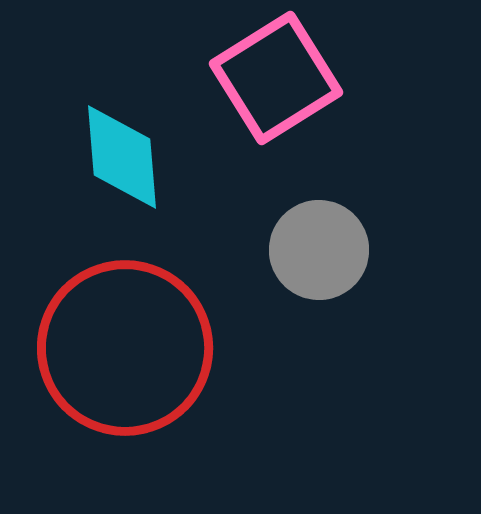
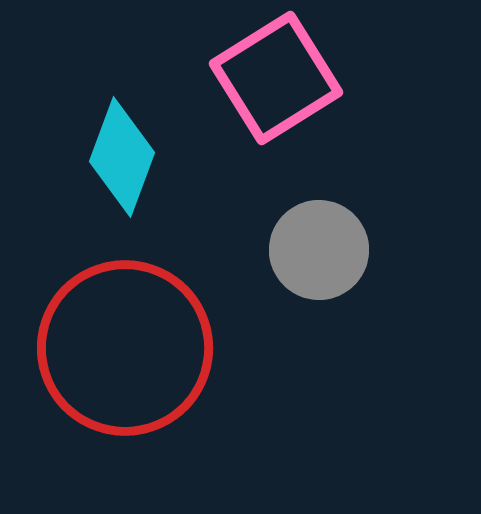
cyan diamond: rotated 25 degrees clockwise
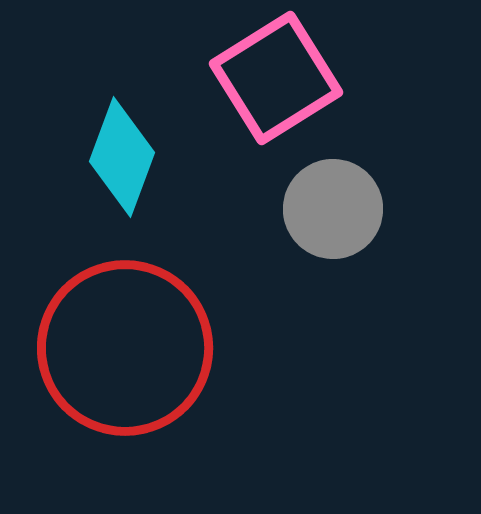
gray circle: moved 14 px right, 41 px up
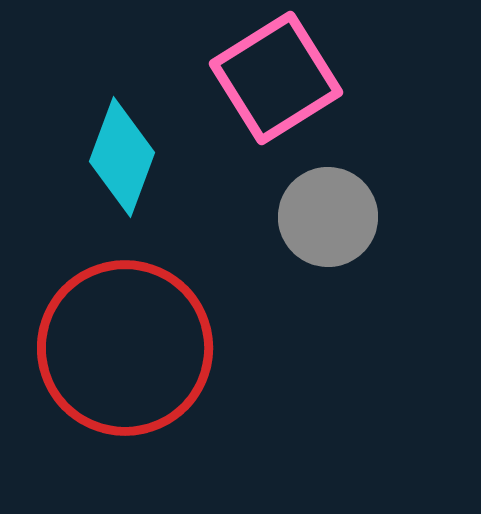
gray circle: moved 5 px left, 8 px down
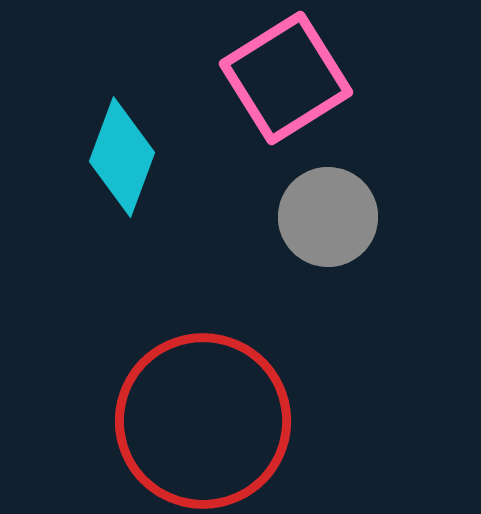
pink square: moved 10 px right
red circle: moved 78 px right, 73 px down
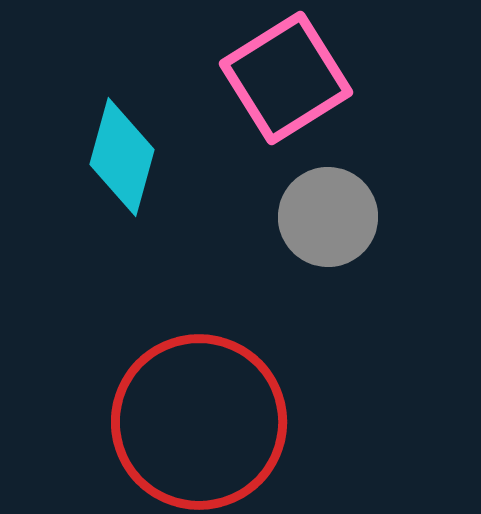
cyan diamond: rotated 5 degrees counterclockwise
red circle: moved 4 px left, 1 px down
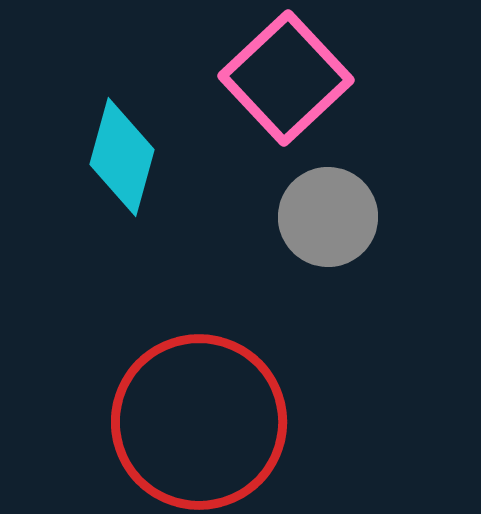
pink square: rotated 11 degrees counterclockwise
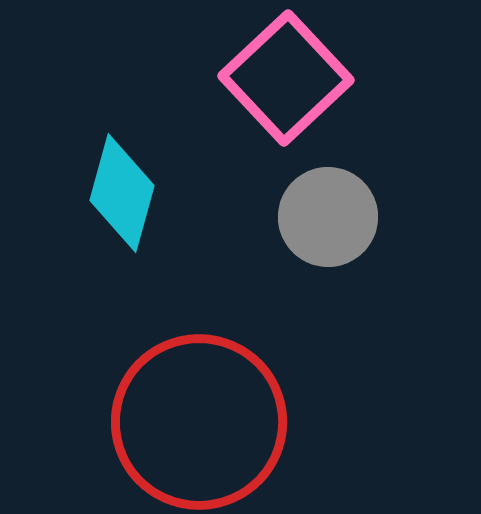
cyan diamond: moved 36 px down
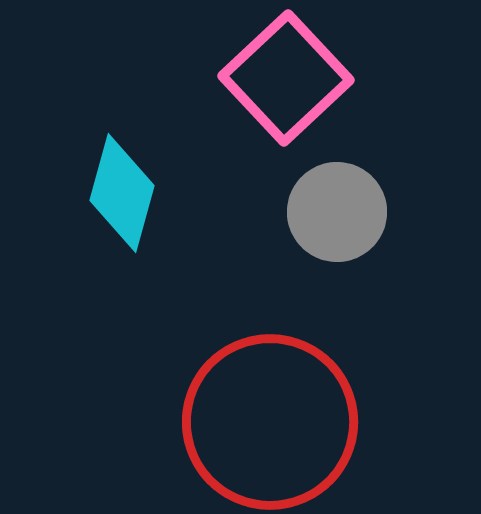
gray circle: moved 9 px right, 5 px up
red circle: moved 71 px right
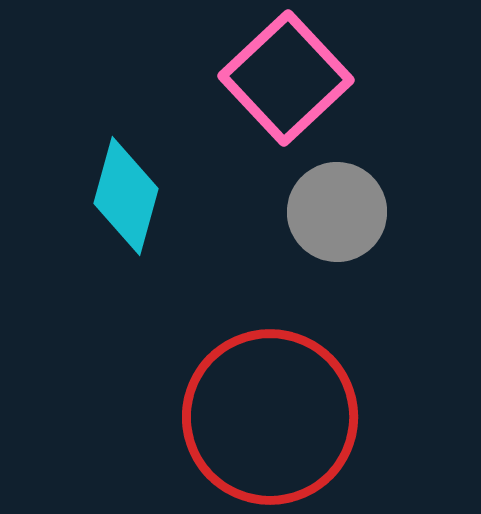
cyan diamond: moved 4 px right, 3 px down
red circle: moved 5 px up
